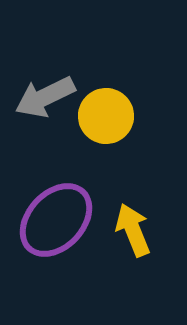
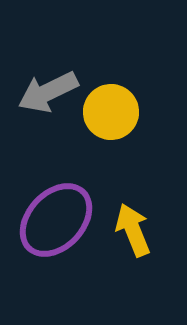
gray arrow: moved 3 px right, 5 px up
yellow circle: moved 5 px right, 4 px up
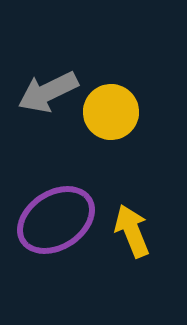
purple ellipse: rotated 14 degrees clockwise
yellow arrow: moved 1 px left, 1 px down
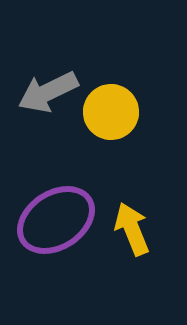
yellow arrow: moved 2 px up
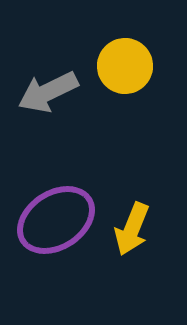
yellow circle: moved 14 px right, 46 px up
yellow arrow: rotated 136 degrees counterclockwise
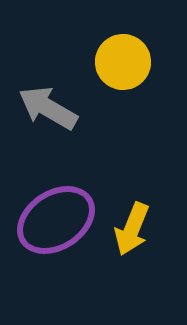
yellow circle: moved 2 px left, 4 px up
gray arrow: moved 16 px down; rotated 56 degrees clockwise
